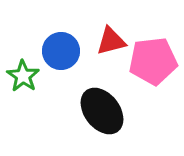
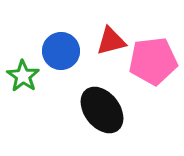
black ellipse: moved 1 px up
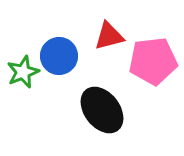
red triangle: moved 2 px left, 5 px up
blue circle: moved 2 px left, 5 px down
green star: moved 4 px up; rotated 16 degrees clockwise
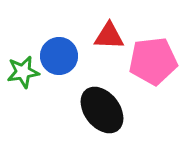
red triangle: rotated 16 degrees clockwise
green star: rotated 12 degrees clockwise
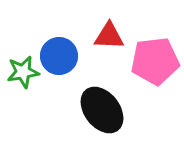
pink pentagon: moved 2 px right
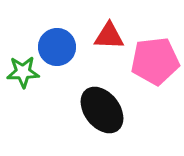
blue circle: moved 2 px left, 9 px up
green star: rotated 8 degrees clockwise
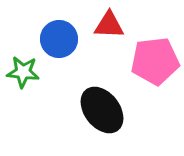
red triangle: moved 11 px up
blue circle: moved 2 px right, 8 px up
green star: rotated 8 degrees clockwise
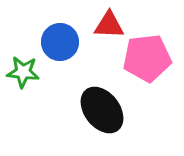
blue circle: moved 1 px right, 3 px down
pink pentagon: moved 8 px left, 3 px up
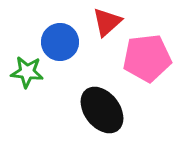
red triangle: moved 2 px left, 3 px up; rotated 44 degrees counterclockwise
green star: moved 4 px right
